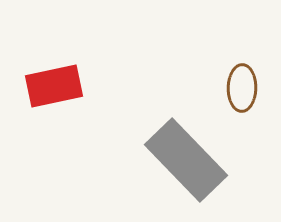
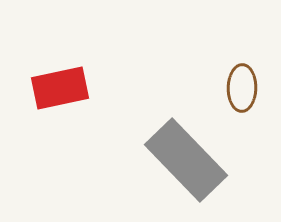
red rectangle: moved 6 px right, 2 px down
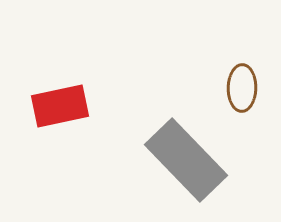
red rectangle: moved 18 px down
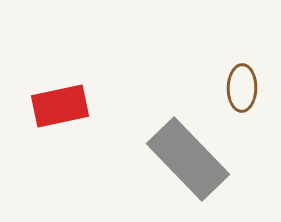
gray rectangle: moved 2 px right, 1 px up
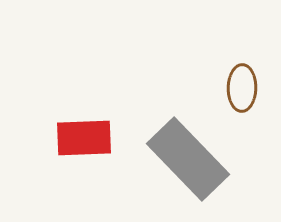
red rectangle: moved 24 px right, 32 px down; rotated 10 degrees clockwise
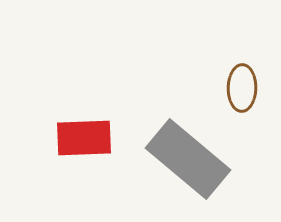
gray rectangle: rotated 6 degrees counterclockwise
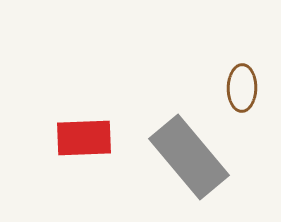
gray rectangle: moved 1 px right, 2 px up; rotated 10 degrees clockwise
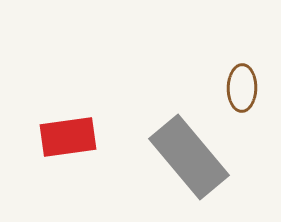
red rectangle: moved 16 px left, 1 px up; rotated 6 degrees counterclockwise
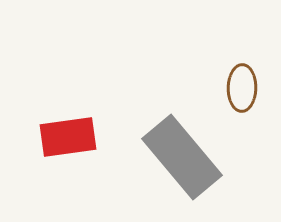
gray rectangle: moved 7 px left
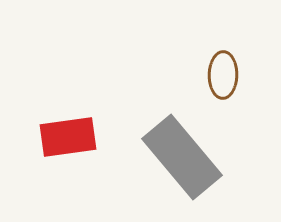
brown ellipse: moved 19 px left, 13 px up
